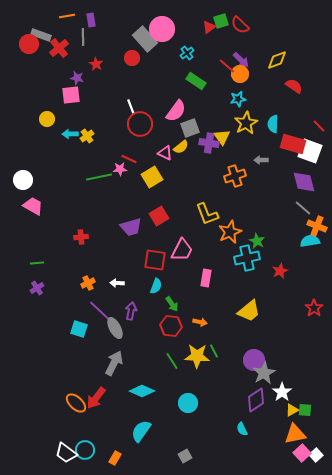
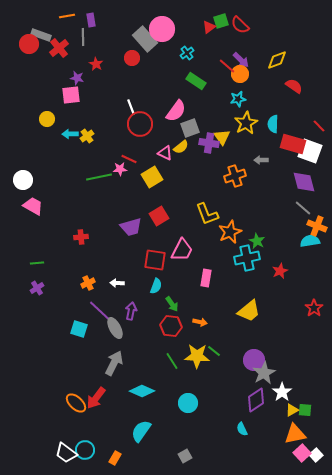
green line at (214, 351): rotated 24 degrees counterclockwise
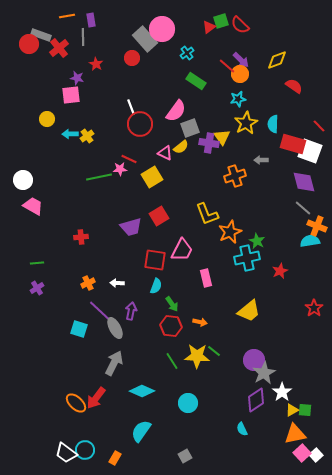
pink rectangle at (206, 278): rotated 24 degrees counterclockwise
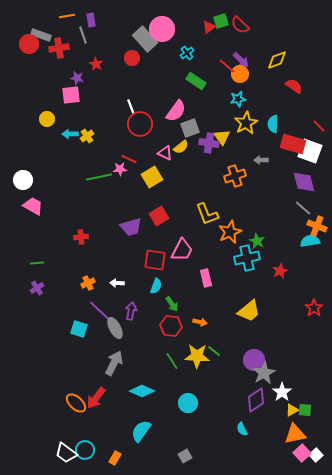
gray line at (83, 37): moved 2 px up; rotated 18 degrees counterclockwise
red cross at (59, 48): rotated 30 degrees clockwise
